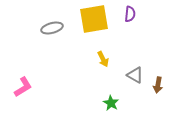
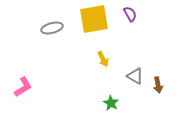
purple semicircle: rotated 35 degrees counterclockwise
gray triangle: moved 1 px down
brown arrow: rotated 21 degrees counterclockwise
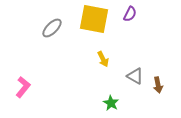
purple semicircle: rotated 56 degrees clockwise
yellow square: rotated 20 degrees clockwise
gray ellipse: rotated 30 degrees counterclockwise
pink L-shape: rotated 20 degrees counterclockwise
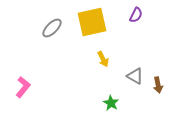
purple semicircle: moved 6 px right, 1 px down
yellow square: moved 2 px left, 3 px down; rotated 24 degrees counterclockwise
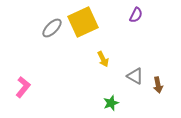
yellow square: moved 9 px left; rotated 12 degrees counterclockwise
green star: rotated 21 degrees clockwise
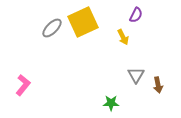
yellow arrow: moved 20 px right, 22 px up
gray triangle: moved 1 px right, 1 px up; rotated 30 degrees clockwise
pink L-shape: moved 2 px up
green star: rotated 21 degrees clockwise
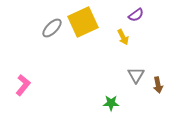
purple semicircle: rotated 28 degrees clockwise
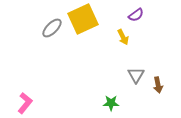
yellow square: moved 3 px up
pink L-shape: moved 2 px right, 18 px down
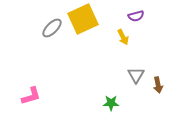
purple semicircle: moved 1 px down; rotated 21 degrees clockwise
pink L-shape: moved 6 px right, 7 px up; rotated 35 degrees clockwise
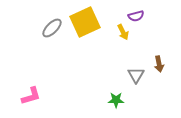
yellow square: moved 2 px right, 3 px down
yellow arrow: moved 5 px up
brown arrow: moved 1 px right, 21 px up
green star: moved 5 px right, 3 px up
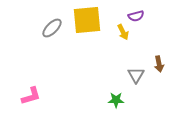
yellow square: moved 2 px right, 2 px up; rotated 20 degrees clockwise
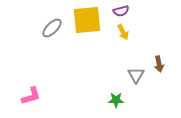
purple semicircle: moved 15 px left, 5 px up
